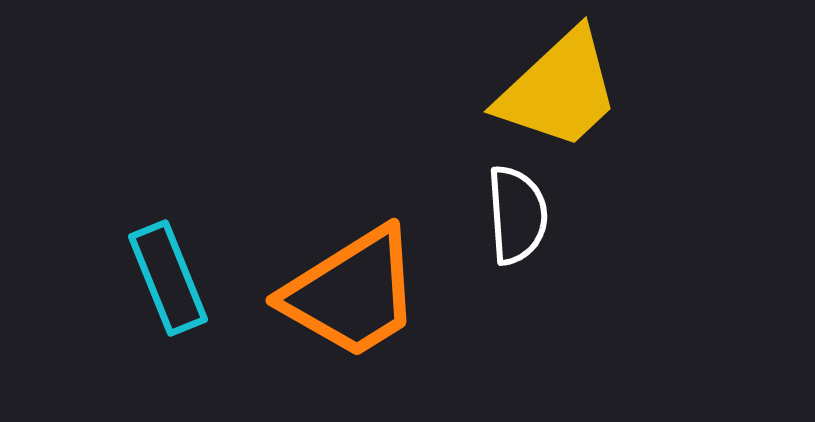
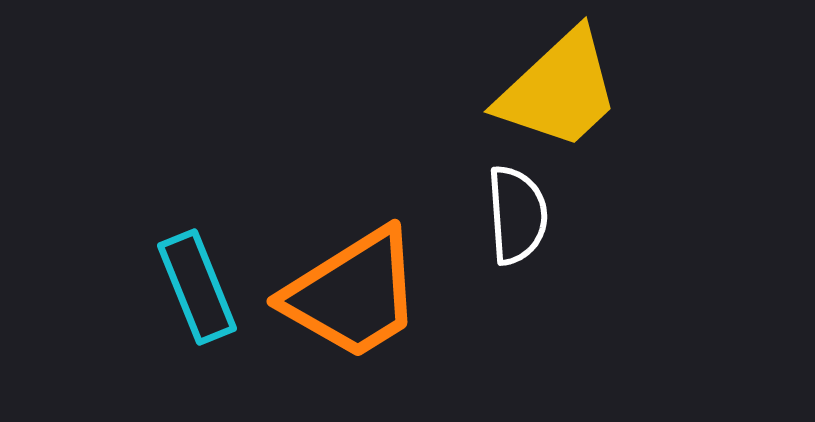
cyan rectangle: moved 29 px right, 9 px down
orange trapezoid: moved 1 px right, 1 px down
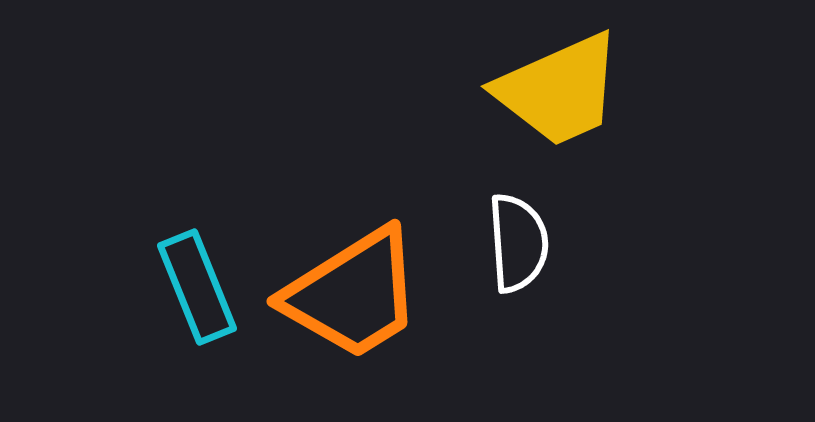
yellow trapezoid: rotated 19 degrees clockwise
white semicircle: moved 1 px right, 28 px down
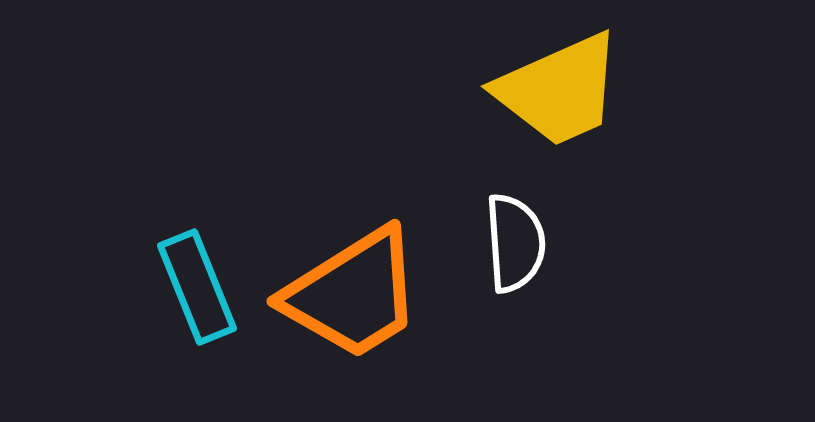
white semicircle: moved 3 px left
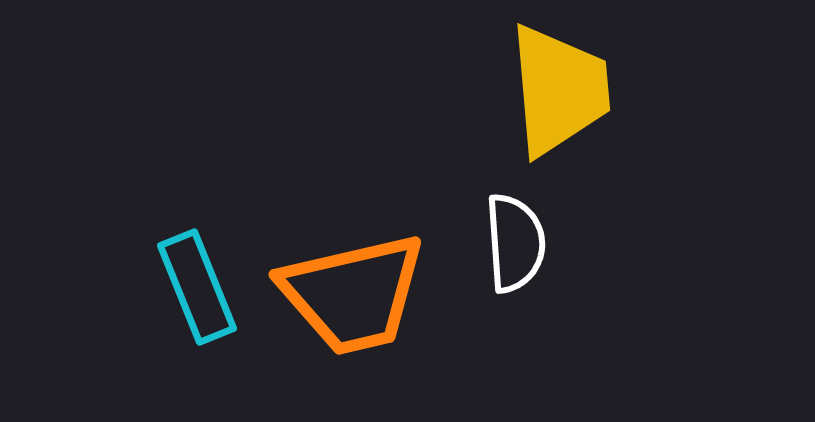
yellow trapezoid: rotated 71 degrees counterclockwise
orange trapezoid: rotated 19 degrees clockwise
